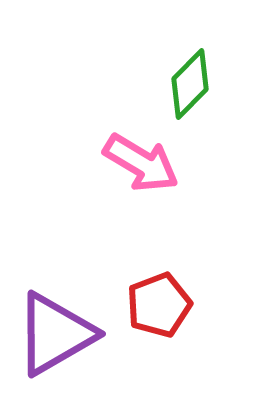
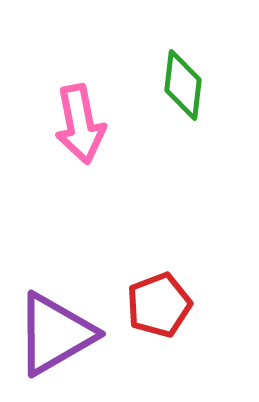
green diamond: moved 7 px left, 1 px down; rotated 38 degrees counterclockwise
pink arrow: moved 61 px left, 39 px up; rotated 48 degrees clockwise
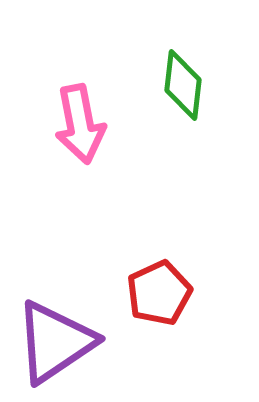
red pentagon: moved 12 px up; rotated 4 degrees counterclockwise
purple triangle: moved 8 px down; rotated 4 degrees counterclockwise
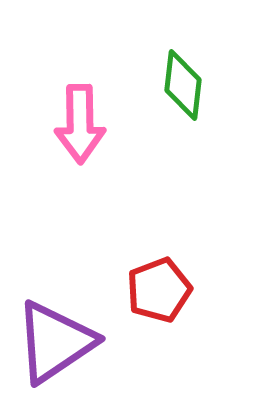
pink arrow: rotated 10 degrees clockwise
red pentagon: moved 3 px up; rotated 4 degrees clockwise
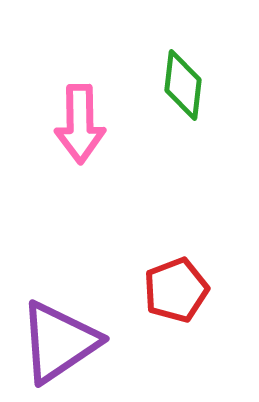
red pentagon: moved 17 px right
purple triangle: moved 4 px right
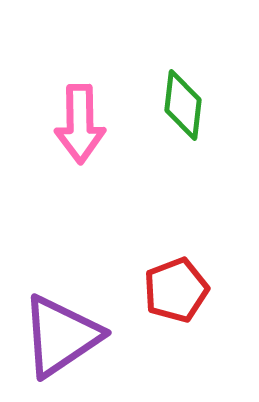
green diamond: moved 20 px down
purple triangle: moved 2 px right, 6 px up
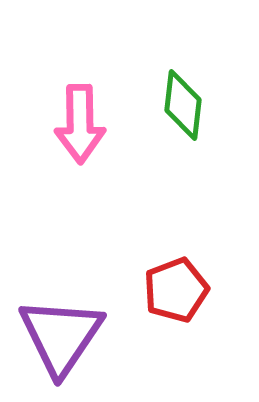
purple triangle: rotated 22 degrees counterclockwise
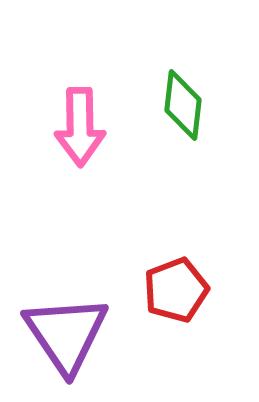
pink arrow: moved 3 px down
purple triangle: moved 5 px right, 2 px up; rotated 8 degrees counterclockwise
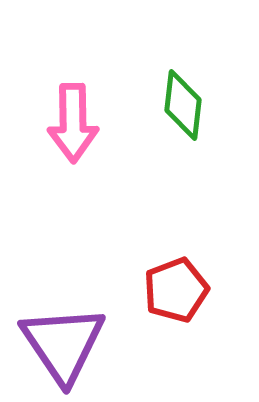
pink arrow: moved 7 px left, 4 px up
purple triangle: moved 3 px left, 10 px down
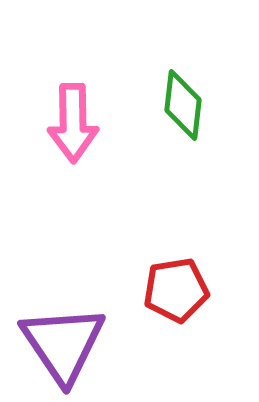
red pentagon: rotated 12 degrees clockwise
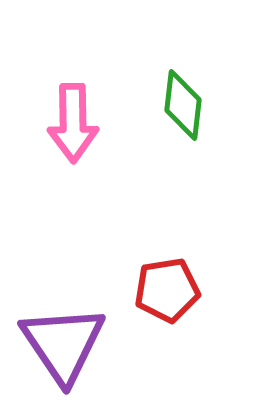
red pentagon: moved 9 px left
